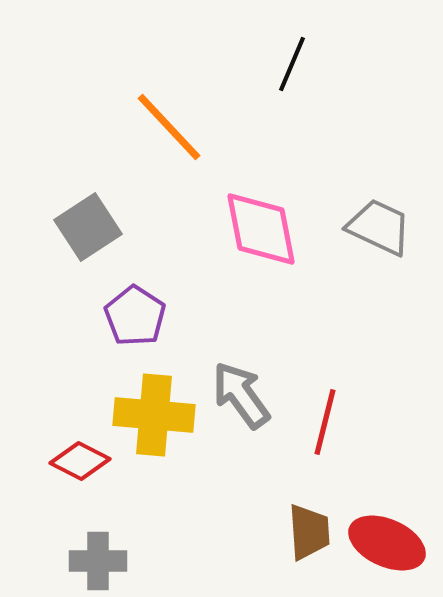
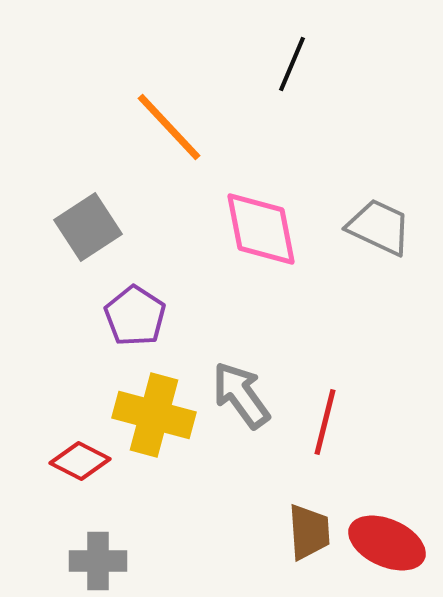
yellow cross: rotated 10 degrees clockwise
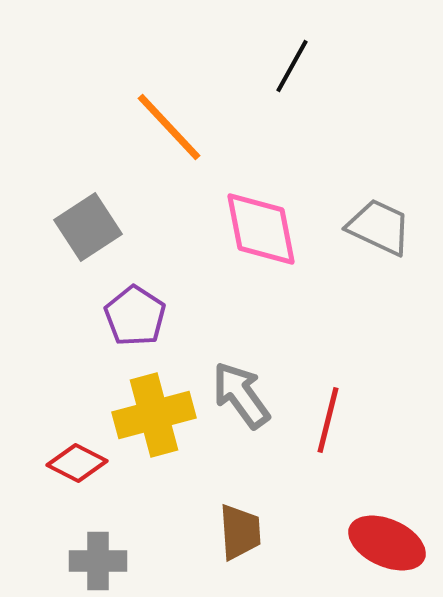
black line: moved 2 px down; rotated 6 degrees clockwise
yellow cross: rotated 30 degrees counterclockwise
red line: moved 3 px right, 2 px up
red diamond: moved 3 px left, 2 px down
brown trapezoid: moved 69 px left
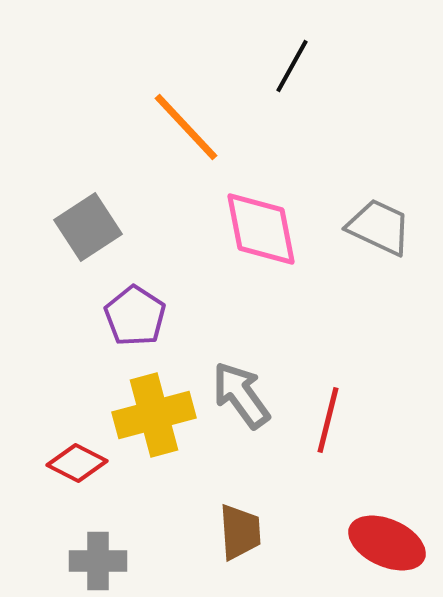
orange line: moved 17 px right
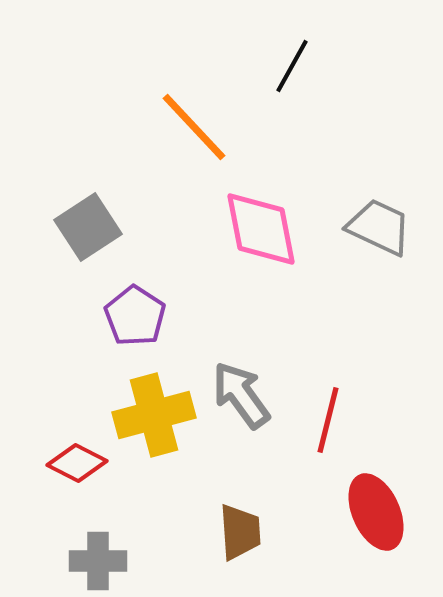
orange line: moved 8 px right
red ellipse: moved 11 px left, 31 px up; rotated 42 degrees clockwise
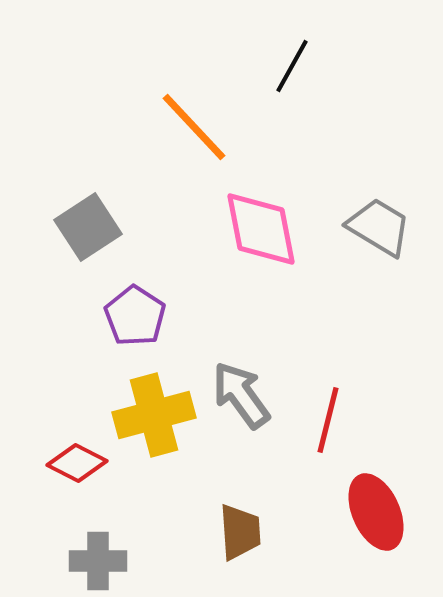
gray trapezoid: rotated 6 degrees clockwise
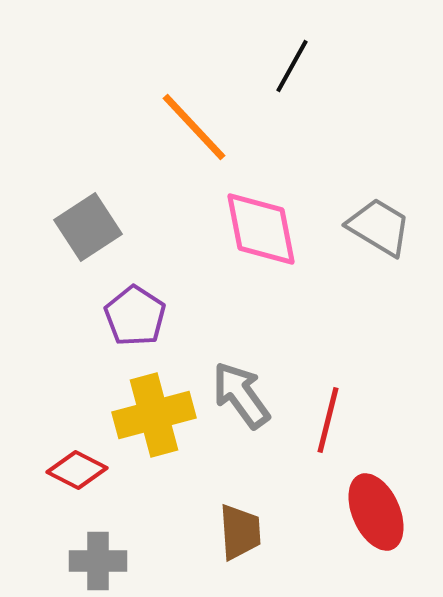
red diamond: moved 7 px down
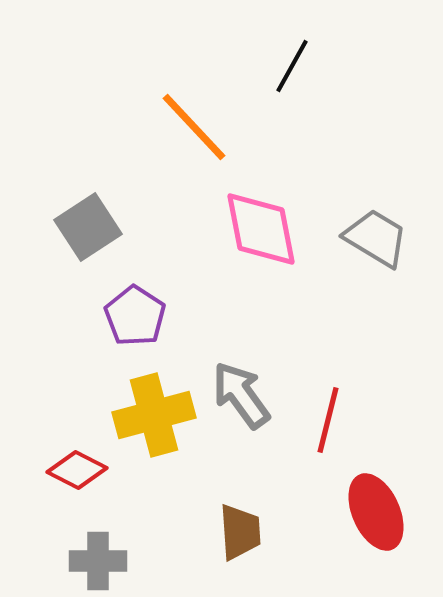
gray trapezoid: moved 3 px left, 11 px down
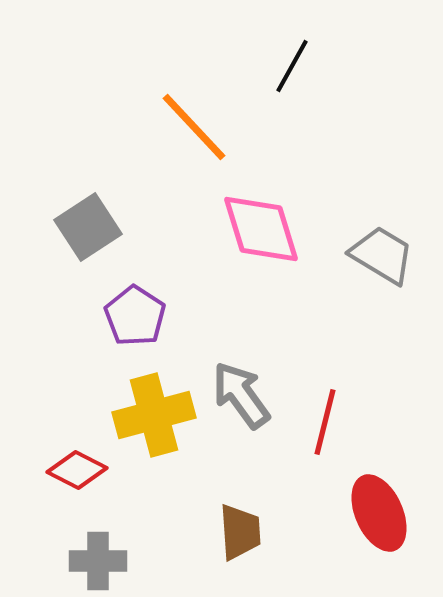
pink diamond: rotated 6 degrees counterclockwise
gray trapezoid: moved 6 px right, 17 px down
red line: moved 3 px left, 2 px down
red ellipse: moved 3 px right, 1 px down
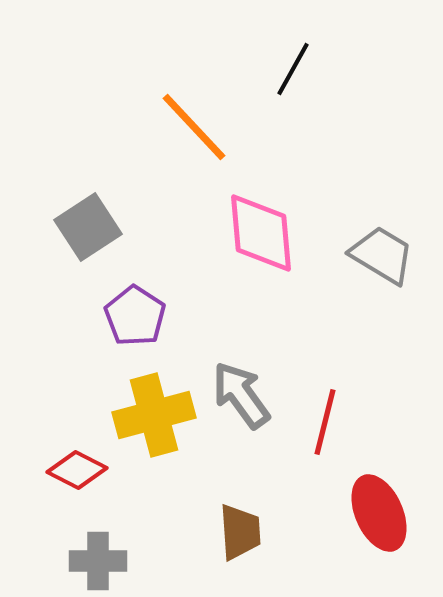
black line: moved 1 px right, 3 px down
pink diamond: moved 4 px down; rotated 12 degrees clockwise
